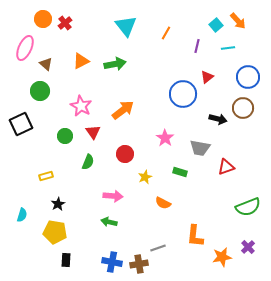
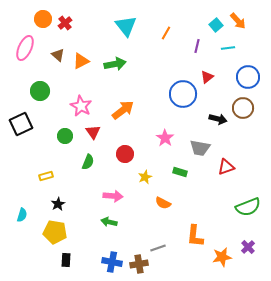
brown triangle at (46, 64): moved 12 px right, 9 px up
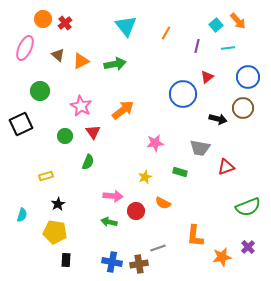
pink star at (165, 138): moved 10 px left, 5 px down; rotated 30 degrees clockwise
red circle at (125, 154): moved 11 px right, 57 px down
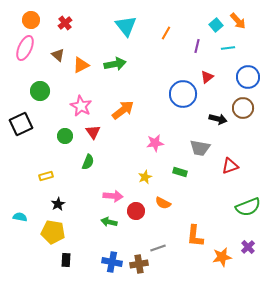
orange circle at (43, 19): moved 12 px left, 1 px down
orange triangle at (81, 61): moved 4 px down
red triangle at (226, 167): moved 4 px right, 1 px up
cyan semicircle at (22, 215): moved 2 px left, 2 px down; rotated 96 degrees counterclockwise
yellow pentagon at (55, 232): moved 2 px left
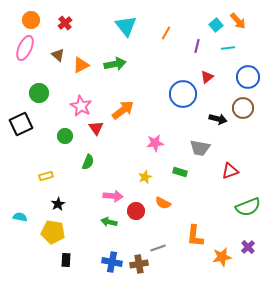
green circle at (40, 91): moved 1 px left, 2 px down
red triangle at (93, 132): moved 3 px right, 4 px up
red triangle at (230, 166): moved 5 px down
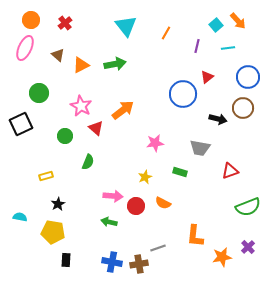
red triangle at (96, 128): rotated 14 degrees counterclockwise
red circle at (136, 211): moved 5 px up
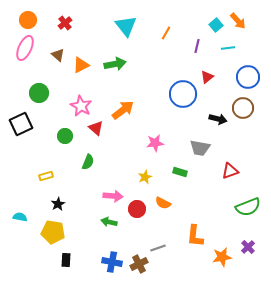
orange circle at (31, 20): moved 3 px left
red circle at (136, 206): moved 1 px right, 3 px down
brown cross at (139, 264): rotated 18 degrees counterclockwise
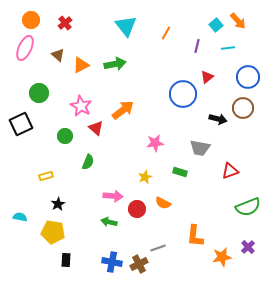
orange circle at (28, 20): moved 3 px right
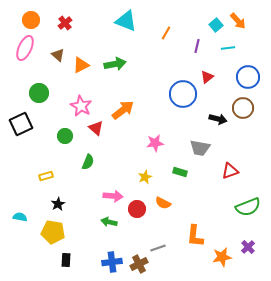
cyan triangle at (126, 26): moved 5 px up; rotated 30 degrees counterclockwise
blue cross at (112, 262): rotated 18 degrees counterclockwise
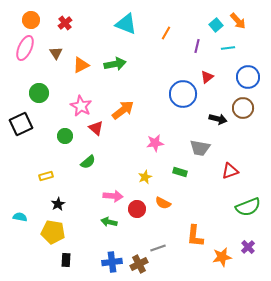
cyan triangle at (126, 21): moved 3 px down
brown triangle at (58, 55): moved 2 px left, 2 px up; rotated 16 degrees clockwise
green semicircle at (88, 162): rotated 28 degrees clockwise
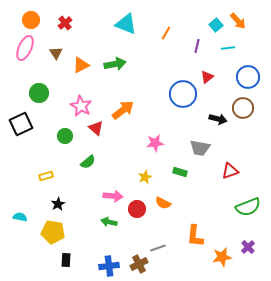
blue cross at (112, 262): moved 3 px left, 4 px down
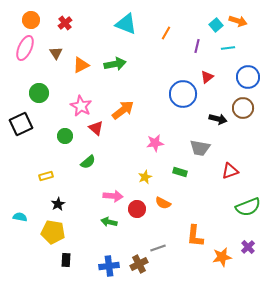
orange arrow at (238, 21): rotated 30 degrees counterclockwise
